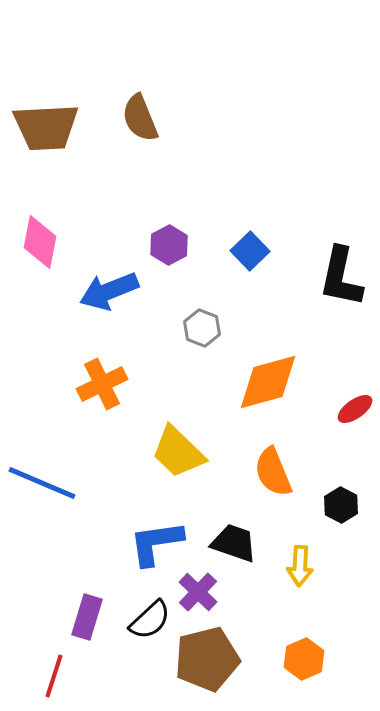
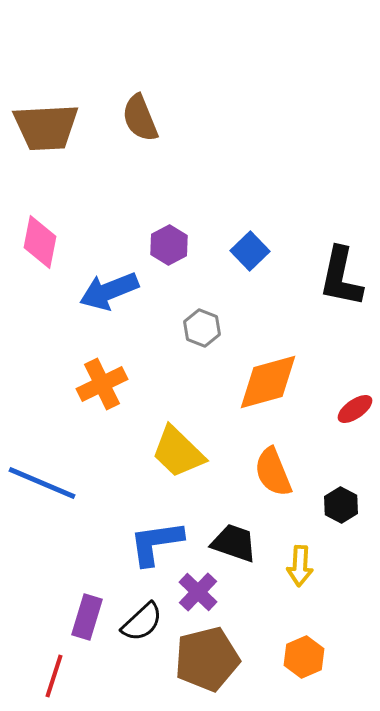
black semicircle: moved 8 px left, 2 px down
orange hexagon: moved 2 px up
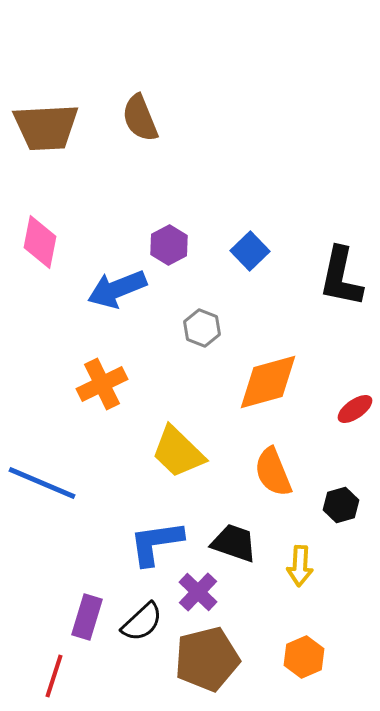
blue arrow: moved 8 px right, 2 px up
black hexagon: rotated 16 degrees clockwise
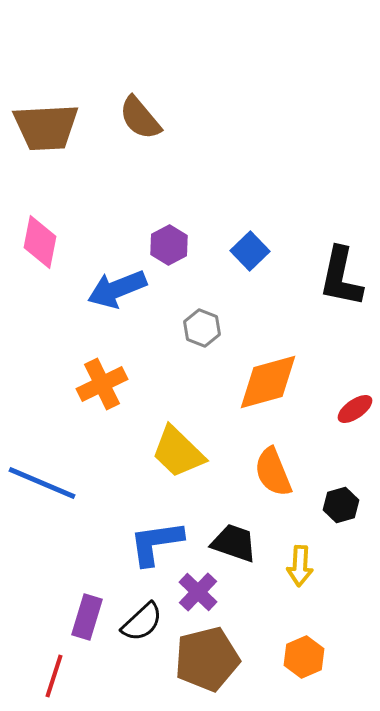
brown semicircle: rotated 18 degrees counterclockwise
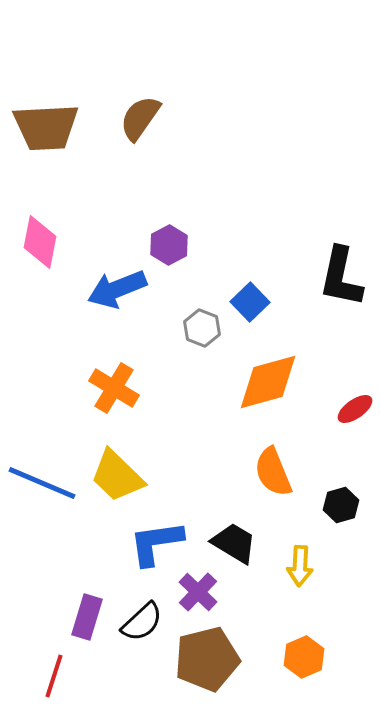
brown semicircle: rotated 75 degrees clockwise
blue square: moved 51 px down
orange cross: moved 12 px right, 4 px down; rotated 33 degrees counterclockwise
yellow trapezoid: moved 61 px left, 24 px down
black trapezoid: rotated 12 degrees clockwise
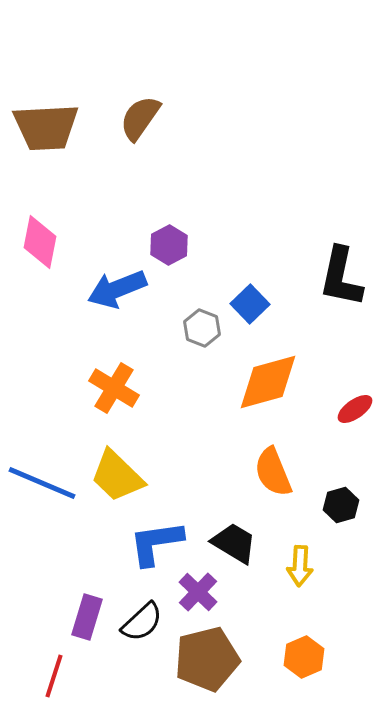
blue square: moved 2 px down
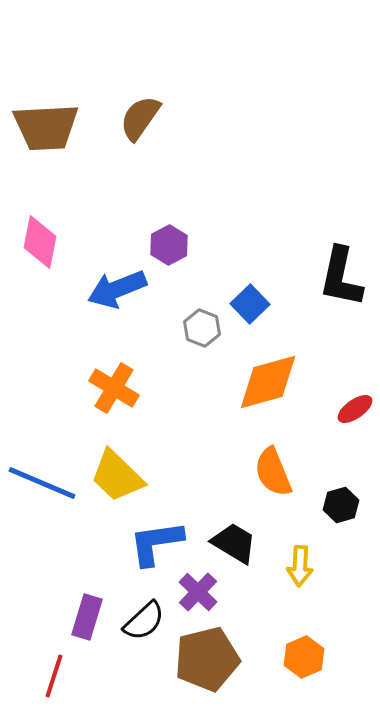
black semicircle: moved 2 px right, 1 px up
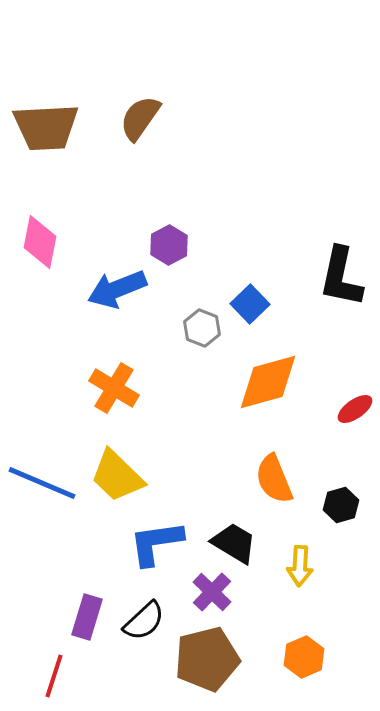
orange semicircle: moved 1 px right, 7 px down
purple cross: moved 14 px right
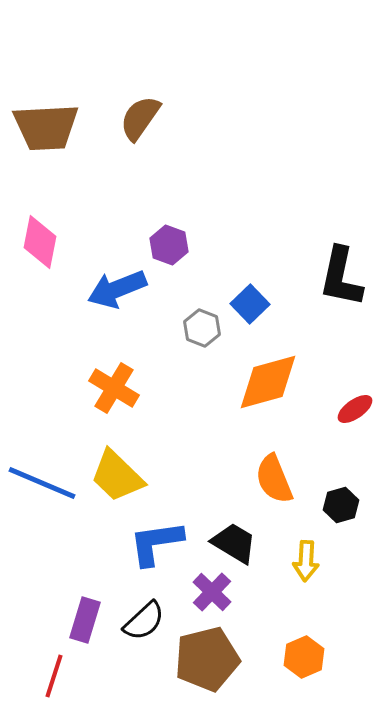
purple hexagon: rotated 12 degrees counterclockwise
yellow arrow: moved 6 px right, 5 px up
purple rectangle: moved 2 px left, 3 px down
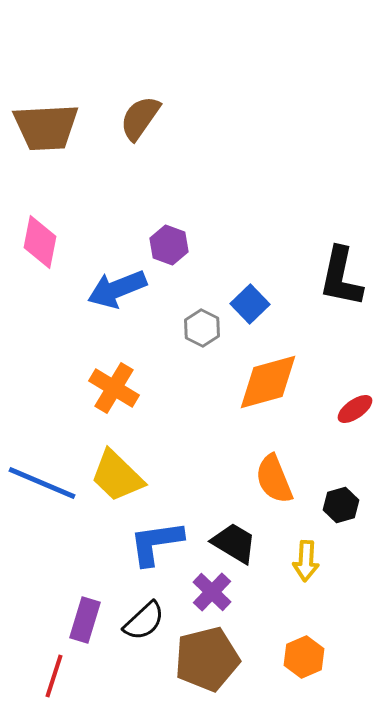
gray hexagon: rotated 6 degrees clockwise
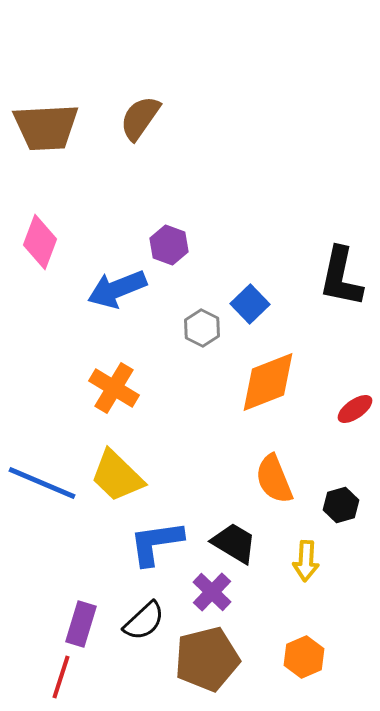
pink diamond: rotated 10 degrees clockwise
orange diamond: rotated 6 degrees counterclockwise
purple rectangle: moved 4 px left, 4 px down
red line: moved 7 px right, 1 px down
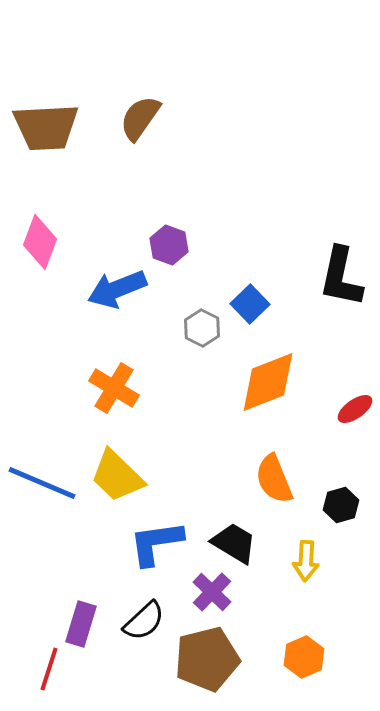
red line: moved 12 px left, 8 px up
